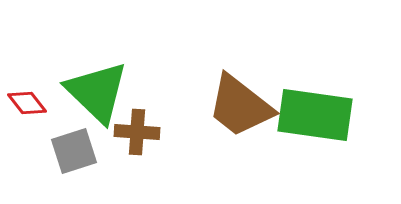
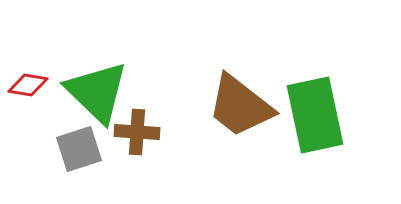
red diamond: moved 1 px right, 18 px up; rotated 42 degrees counterclockwise
green rectangle: rotated 70 degrees clockwise
gray square: moved 5 px right, 2 px up
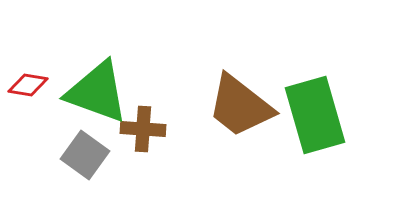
green triangle: rotated 24 degrees counterclockwise
green rectangle: rotated 4 degrees counterclockwise
brown cross: moved 6 px right, 3 px up
gray square: moved 6 px right, 6 px down; rotated 36 degrees counterclockwise
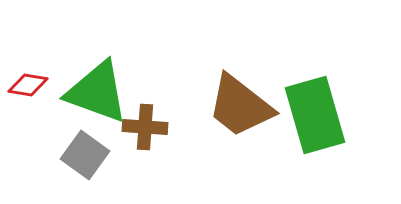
brown cross: moved 2 px right, 2 px up
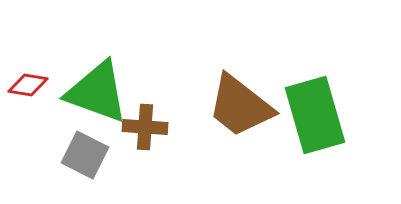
gray square: rotated 9 degrees counterclockwise
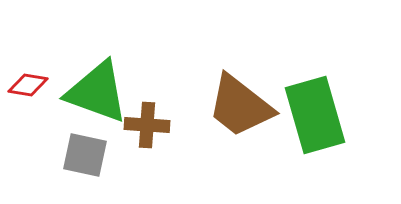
brown cross: moved 2 px right, 2 px up
gray square: rotated 15 degrees counterclockwise
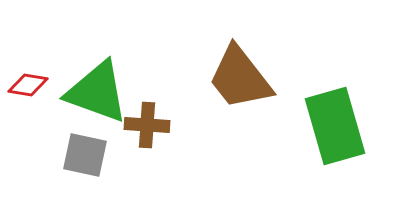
brown trapezoid: moved 28 px up; rotated 14 degrees clockwise
green rectangle: moved 20 px right, 11 px down
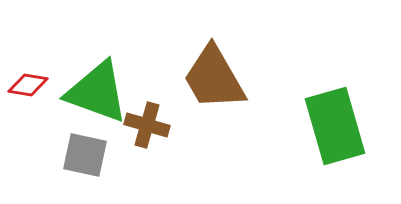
brown trapezoid: moved 26 px left; rotated 8 degrees clockwise
brown cross: rotated 12 degrees clockwise
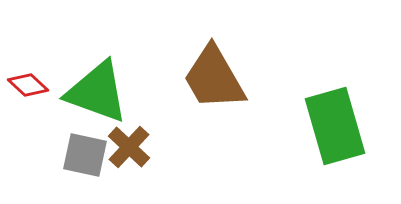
red diamond: rotated 33 degrees clockwise
brown cross: moved 18 px left, 22 px down; rotated 27 degrees clockwise
